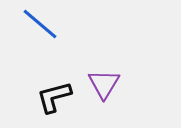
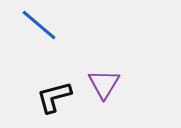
blue line: moved 1 px left, 1 px down
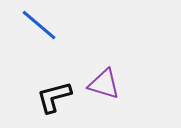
purple triangle: rotated 44 degrees counterclockwise
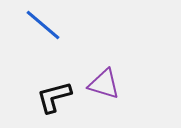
blue line: moved 4 px right
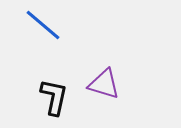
black L-shape: rotated 117 degrees clockwise
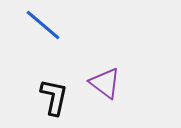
purple triangle: moved 1 px right, 1 px up; rotated 20 degrees clockwise
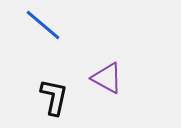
purple triangle: moved 2 px right, 5 px up; rotated 8 degrees counterclockwise
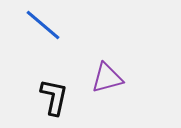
purple triangle: rotated 44 degrees counterclockwise
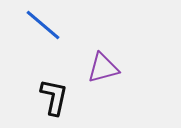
purple triangle: moved 4 px left, 10 px up
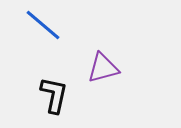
black L-shape: moved 2 px up
